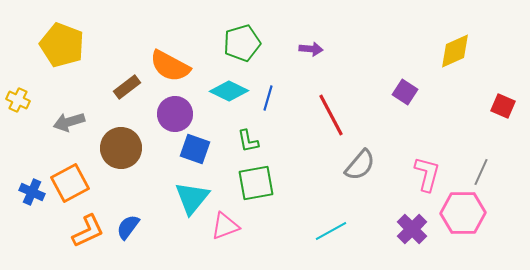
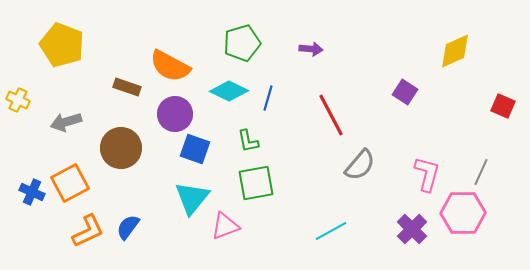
brown rectangle: rotated 56 degrees clockwise
gray arrow: moved 3 px left
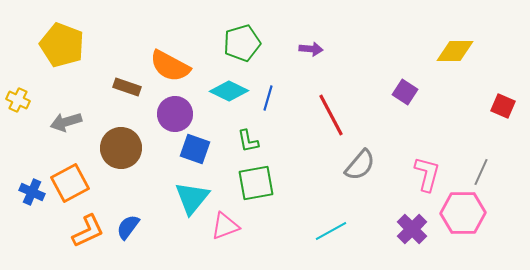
yellow diamond: rotated 24 degrees clockwise
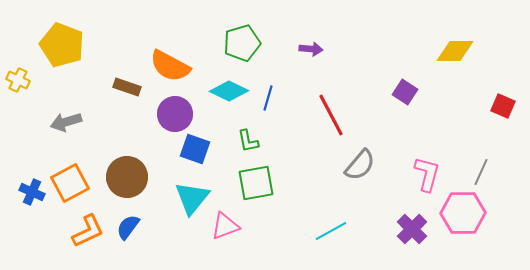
yellow cross: moved 20 px up
brown circle: moved 6 px right, 29 px down
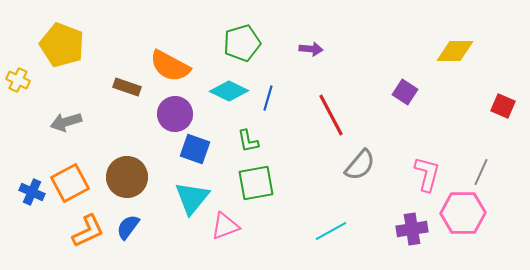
purple cross: rotated 36 degrees clockwise
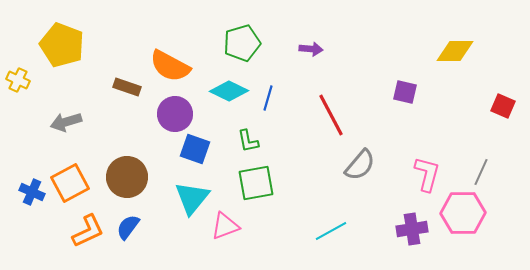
purple square: rotated 20 degrees counterclockwise
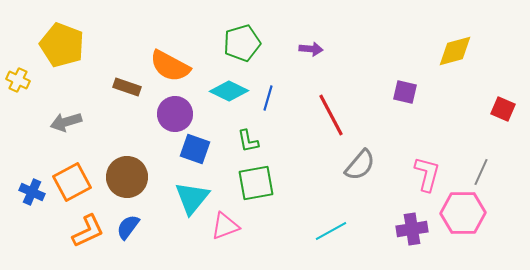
yellow diamond: rotated 15 degrees counterclockwise
red square: moved 3 px down
orange square: moved 2 px right, 1 px up
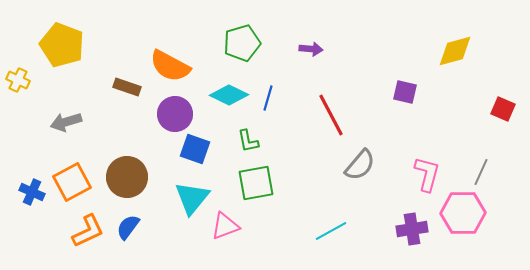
cyan diamond: moved 4 px down
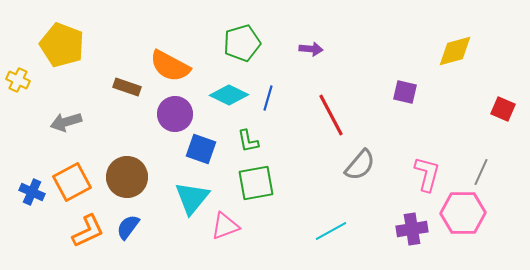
blue square: moved 6 px right
